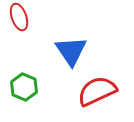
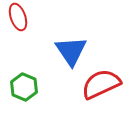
red ellipse: moved 1 px left
red semicircle: moved 4 px right, 7 px up
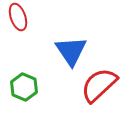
red semicircle: moved 2 px left, 1 px down; rotated 18 degrees counterclockwise
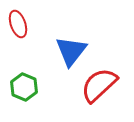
red ellipse: moved 7 px down
blue triangle: rotated 12 degrees clockwise
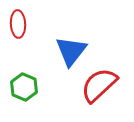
red ellipse: rotated 16 degrees clockwise
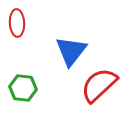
red ellipse: moved 1 px left, 1 px up
green hexagon: moved 1 px left, 1 px down; rotated 16 degrees counterclockwise
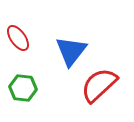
red ellipse: moved 1 px right, 15 px down; rotated 32 degrees counterclockwise
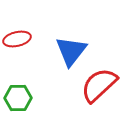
red ellipse: moved 1 px left, 1 px down; rotated 68 degrees counterclockwise
green hexagon: moved 5 px left, 10 px down; rotated 8 degrees counterclockwise
